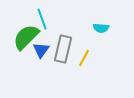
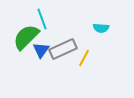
gray rectangle: rotated 52 degrees clockwise
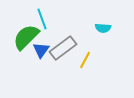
cyan semicircle: moved 2 px right
gray rectangle: moved 1 px up; rotated 12 degrees counterclockwise
yellow line: moved 1 px right, 2 px down
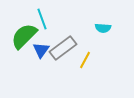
green semicircle: moved 2 px left, 1 px up
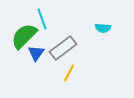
blue triangle: moved 5 px left, 3 px down
yellow line: moved 16 px left, 13 px down
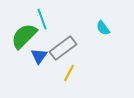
cyan semicircle: rotated 49 degrees clockwise
blue triangle: moved 3 px right, 3 px down
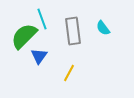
gray rectangle: moved 10 px right, 17 px up; rotated 60 degrees counterclockwise
